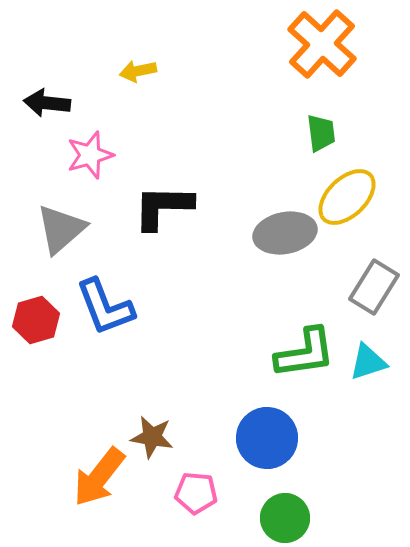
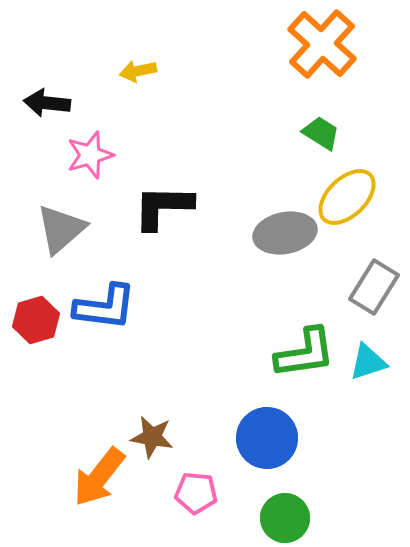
green trapezoid: rotated 51 degrees counterclockwise
blue L-shape: rotated 62 degrees counterclockwise
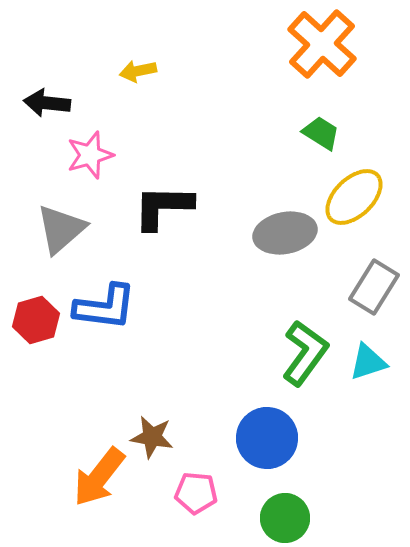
yellow ellipse: moved 7 px right
green L-shape: rotated 46 degrees counterclockwise
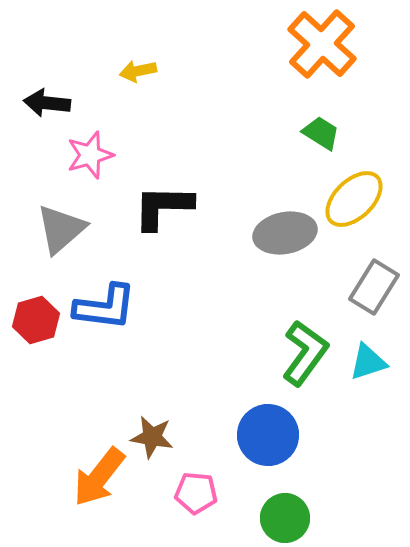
yellow ellipse: moved 2 px down
blue circle: moved 1 px right, 3 px up
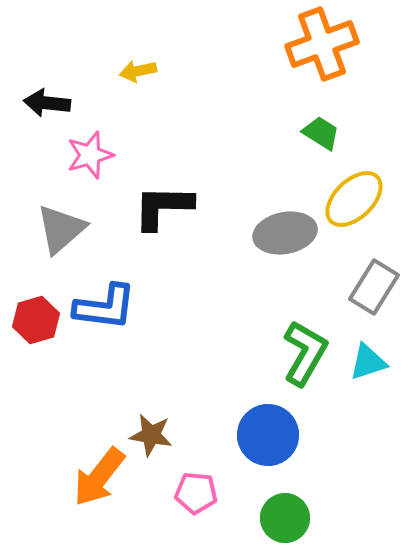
orange cross: rotated 28 degrees clockwise
green L-shape: rotated 6 degrees counterclockwise
brown star: moved 1 px left, 2 px up
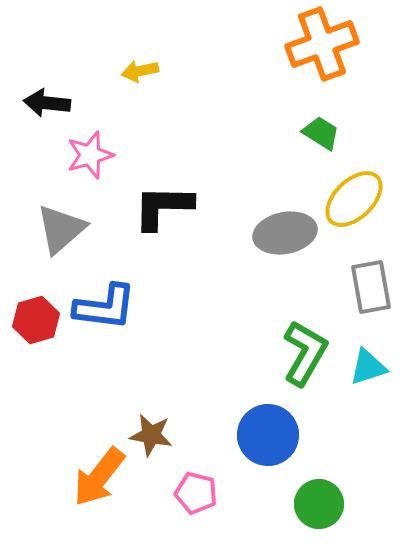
yellow arrow: moved 2 px right
gray rectangle: moved 3 px left; rotated 42 degrees counterclockwise
cyan triangle: moved 5 px down
pink pentagon: rotated 9 degrees clockwise
green circle: moved 34 px right, 14 px up
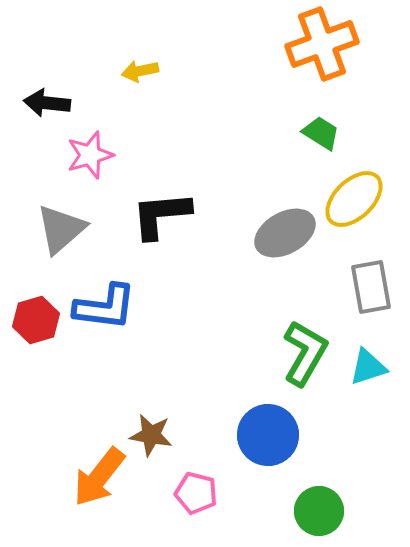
black L-shape: moved 2 px left, 8 px down; rotated 6 degrees counterclockwise
gray ellipse: rotated 18 degrees counterclockwise
green circle: moved 7 px down
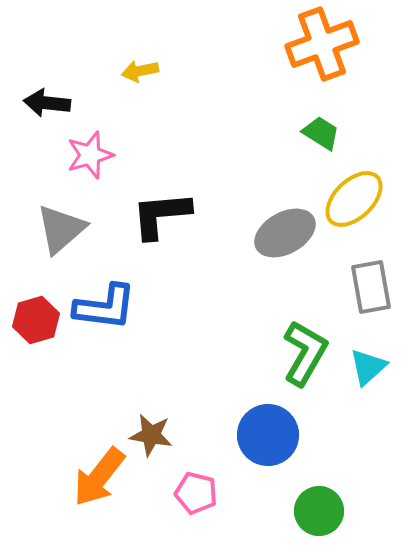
cyan triangle: rotated 24 degrees counterclockwise
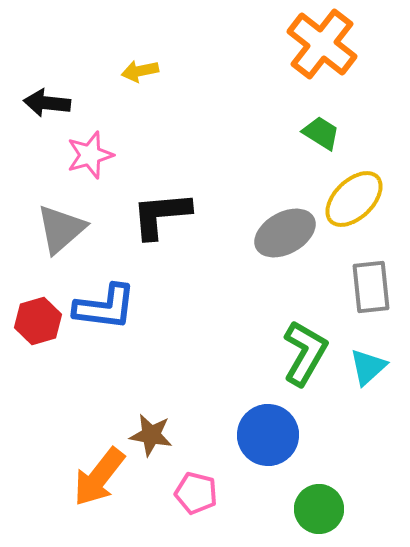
orange cross: rotated 32 degrees counterclockwise
gray rectangle: rotated 4 degrees clockwise
red hexagon: moved 2 px right, 1 px down
green circle: moved 2 px up
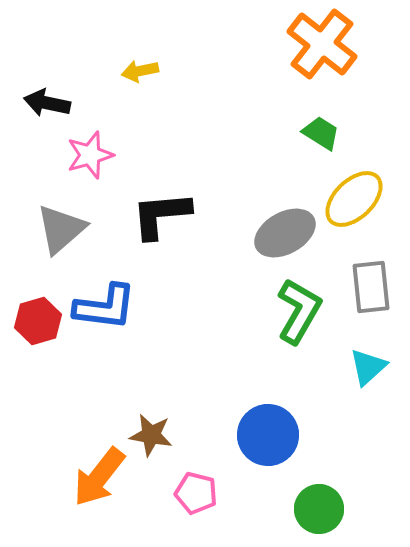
black arrow: rotated 6 degrees clockwise
green L-shape: moved 6 px left, 42 px up
